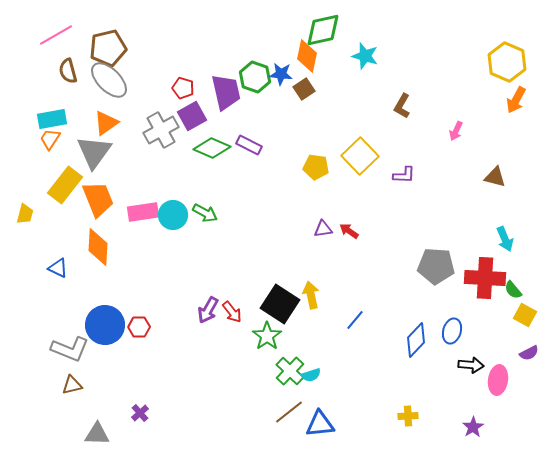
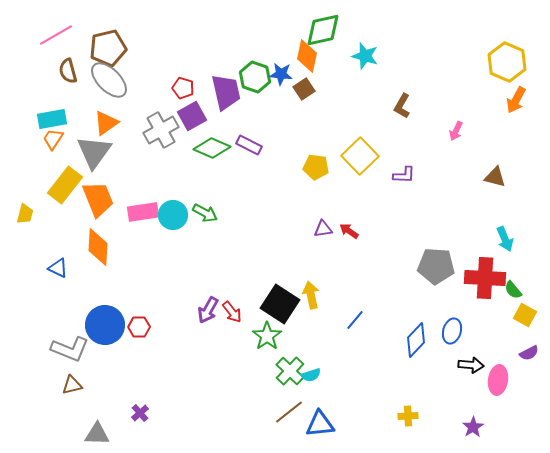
orange trapezoid at (50, 139): moved 3 px right
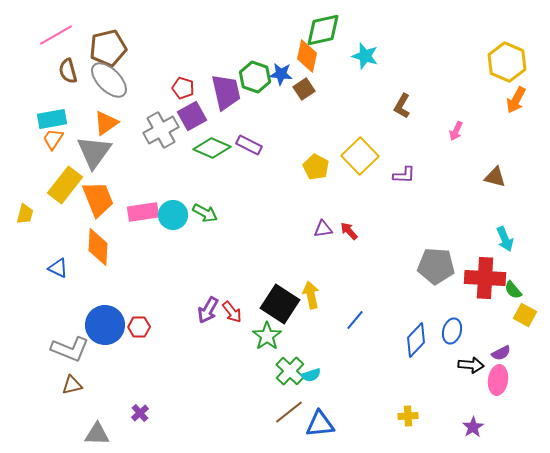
yellow pentagon at (316, 167): rotated 20 degrees clockwise
red arrow at (349, 231): rotated 12 degrees clockwise
purple semicircle at (529, 353): moved 28 px left
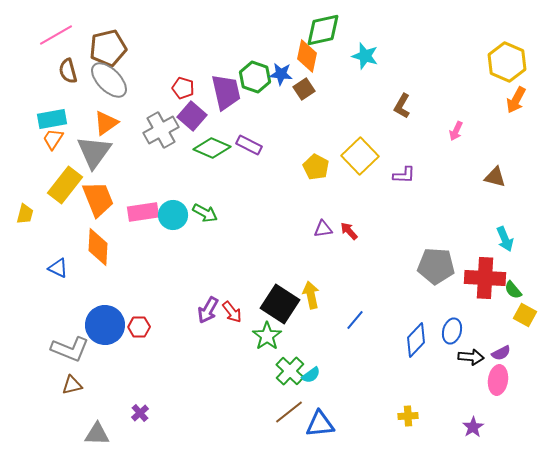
purple square at (192, 116): rotated 20 degrees counterclockwise
black arrow at (471, 365): moved 8 px up
cyan semicircle at (311, 375): rotated 18 degrees counterclockwise
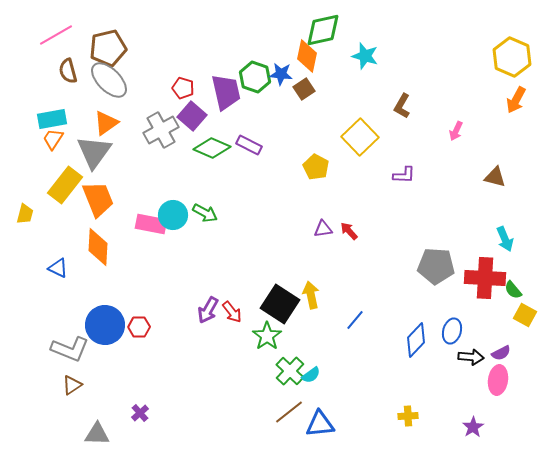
yellow hexagon at (507, 62): moved 5 px right, 5 px up
yellow square at (360, 156): moved 19 px up
pink rectangle at (143, 212): moved 8 px right, 12 px down; rotated 20 degrees clockwise
brown triangle at (72, 385): rotated 20 degrees counterclockwise
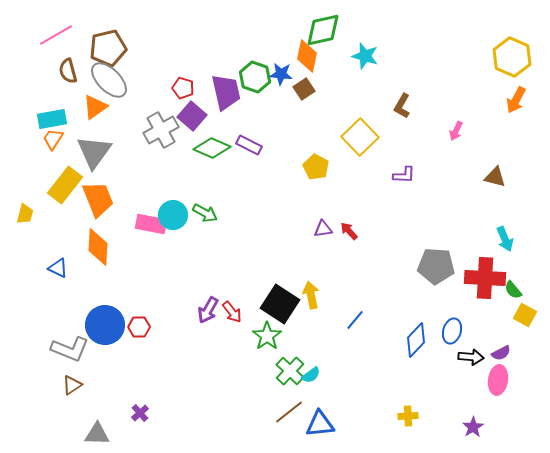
orange triangle at (106, 123): moved 11 px left, 16 px up
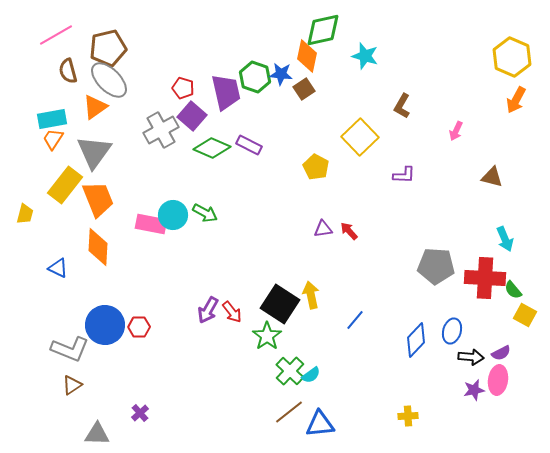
brown triangle at (495, 177): moved 3 px left
purple star at (473, 427): moved 1 px right, 37 px up; rotated 20 degrees clockwise
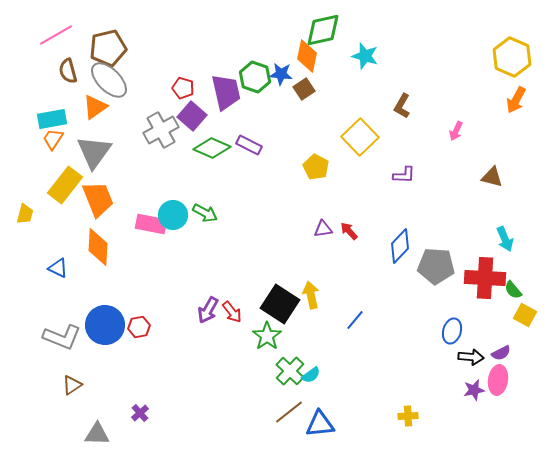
red hexagon at (139, 327): rotated 10 degrees counterclockwise
blue diamond at (416, 340): moved 16 px left, 94 px up
gray L-shape at (70, 349): moved 8 px left, 12 px up
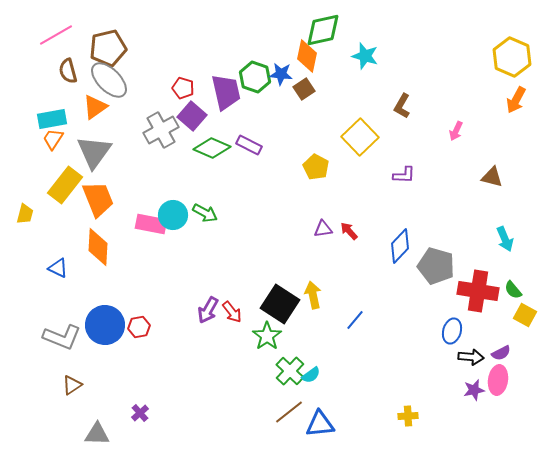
gray pentagon at (436, 266): rotated 12 degrees clockwise
red cross at (485, 278): moved 7 px left, 13 px down; rotated 6 degrees clockwise
yellow arrow at (311, 295): moved 2 px right
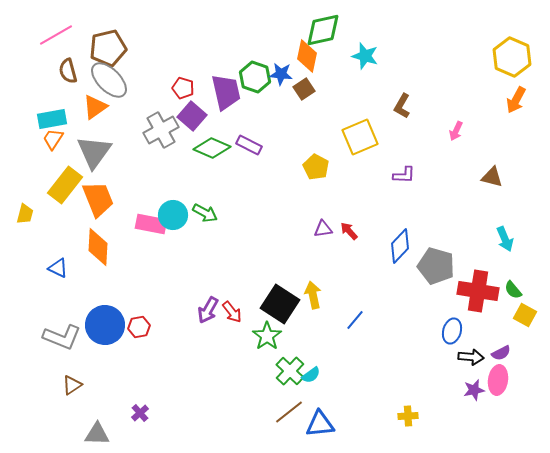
yellow square at (360, 137): rotated 21 degrees clockwise
